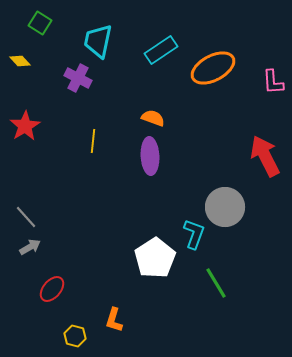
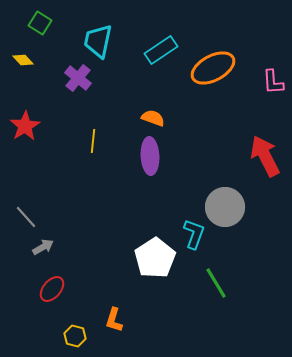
yellow diamond: moved 3 px right, 1 px up
purple cross: rotated 12 degrees clockwise
gray arrow: moved 13 px right
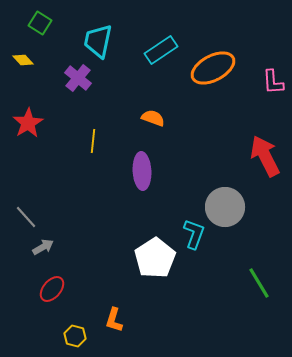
red star: moved 3 px right, 3 px up
purple ellipse: moved 8 px left, 15 px down
green line: moved 43 px right
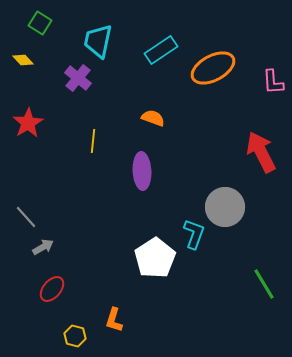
red arrow: moved 4 px left, 4 px up
green line: moved 5 px right, 1 px down
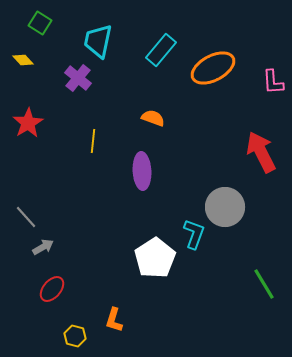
cyan rectangle: rotated 16 degrees counterclockwise
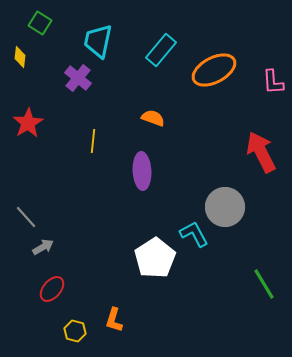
yellow diamond: moved 3 px left, 3 px up; rotated 50 degrees clockwise
orange ellipse: moved 1 px right, 2 px down
cyan L-shape: rotated 48 degrees counterclockwise
yellow hexagon: moved 5 px up
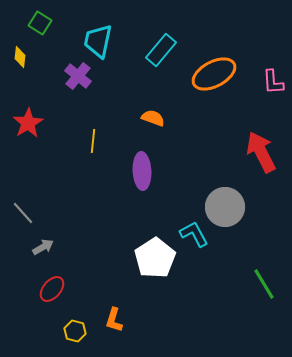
orange ellipse: moved 4 px down
purple cross: moved 2 px up
gray line: moved 3 px left, 4 px up
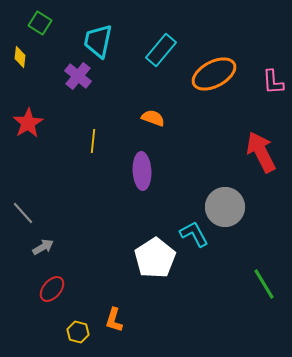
yellow hexagon: moved 3 px right, 1 px down
